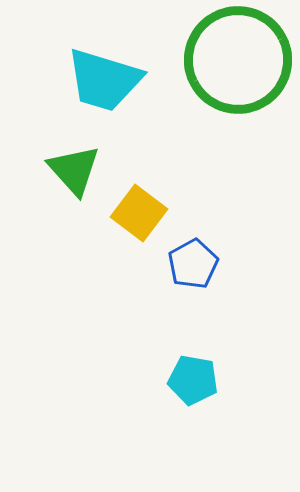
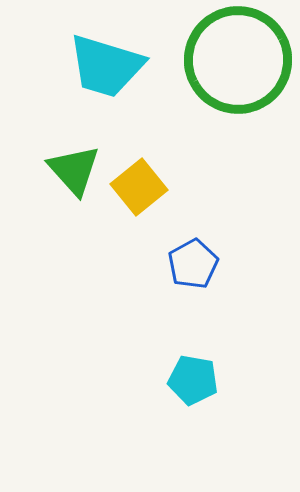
cyan trapezoid: moved 2 px right, 14 px up
yellow square: moved 26 px up; rotated 14 degrees clockwise
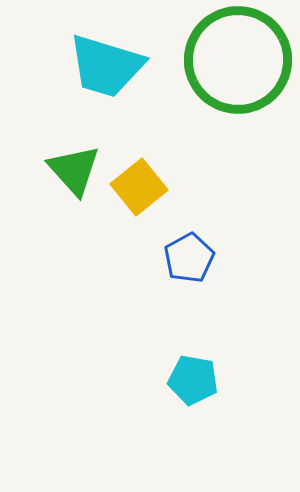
blue pentagon: moved 4 px left, 6 px up
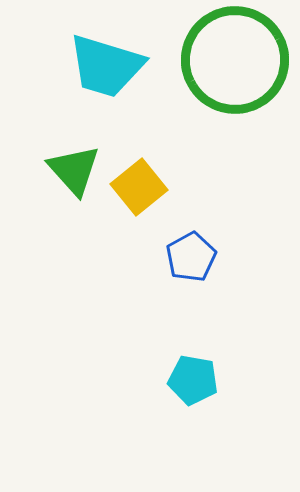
green circle: moved 3 px left
blue pentagon: moved 2 px right, 1 px up
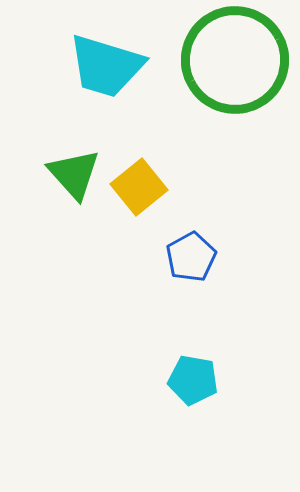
green triangle: moved 4 px down
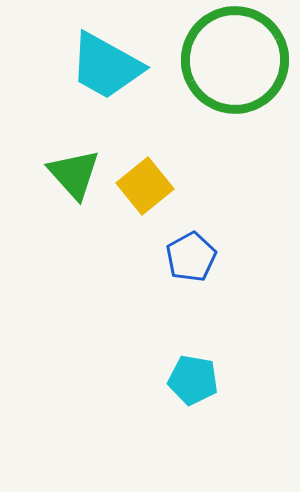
cyan trapezoid: rotated 12 degrees clockwise
yellow square: moved 6 px right, 1 px up
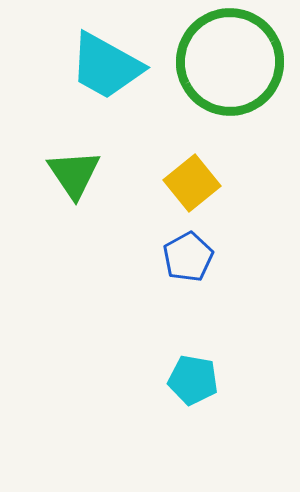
green circle: moved 5 px left, 2 px down
green triangle: rotated 8 degrees clockwise
yellow square: moved 47 px right, 3 px up
blue pentagon: moved 3 px left
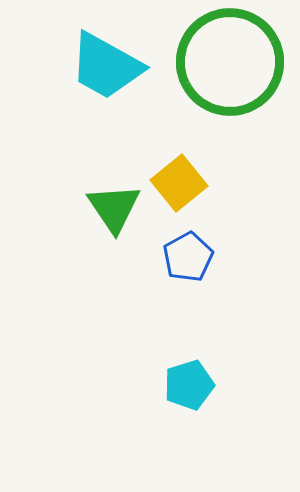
green triangle: moved 40 px right, 34 px down
yellow square: moved 13 px left
cyan pentagon: moved 4 px left, 5 px down; rotated 27 degrees counterclockwise
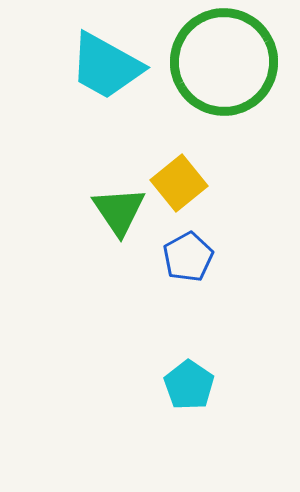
green circle: moved 6 px left
green triangle: moved 5 px right, 3 px down
cyan pentagon: rotated 21 degrees counterclockwise
